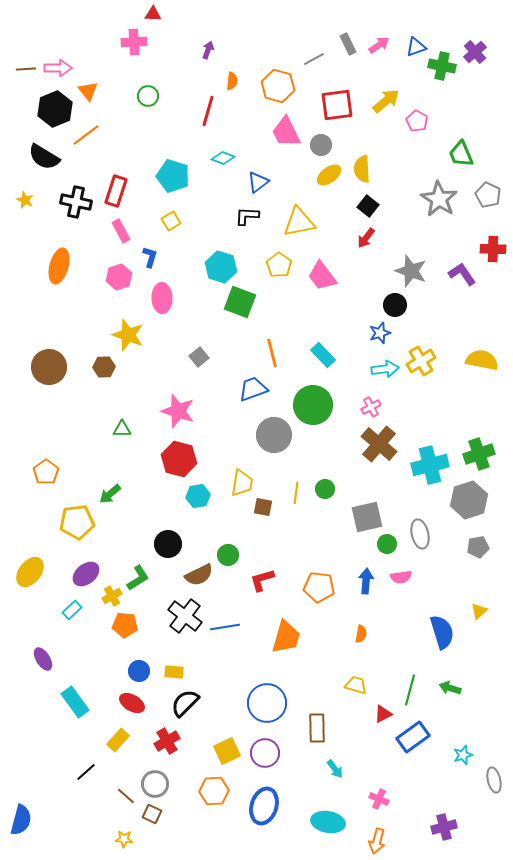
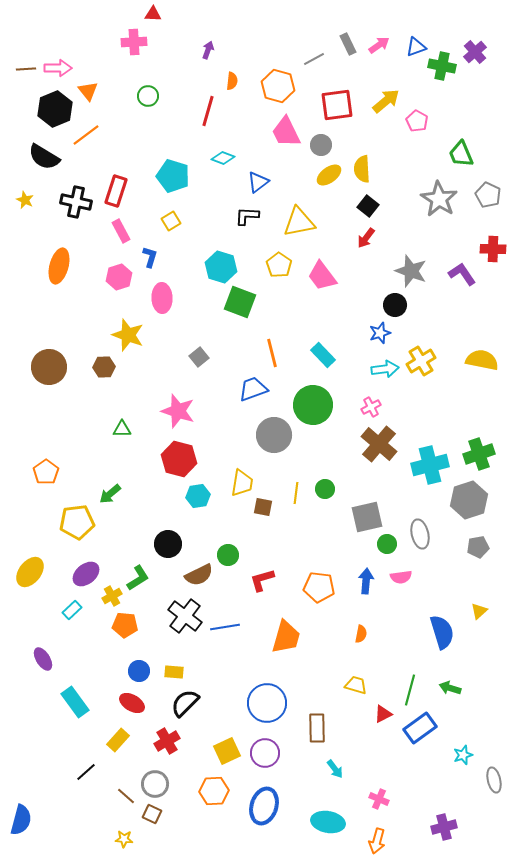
blue rectangle at (413, 737): moved 7 px right, 9 px up
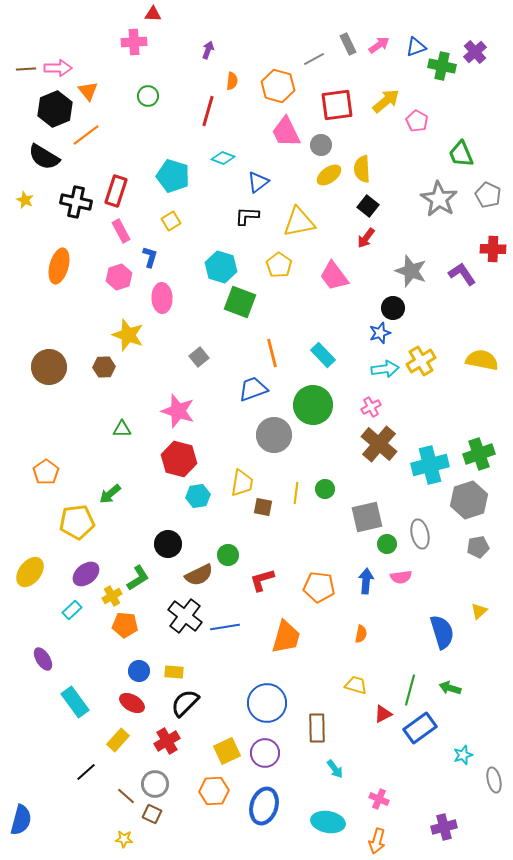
pink trapezoid at (322, 276): moved 12 px right
black circle at (395, 305): moved 2 px left, 3 px down
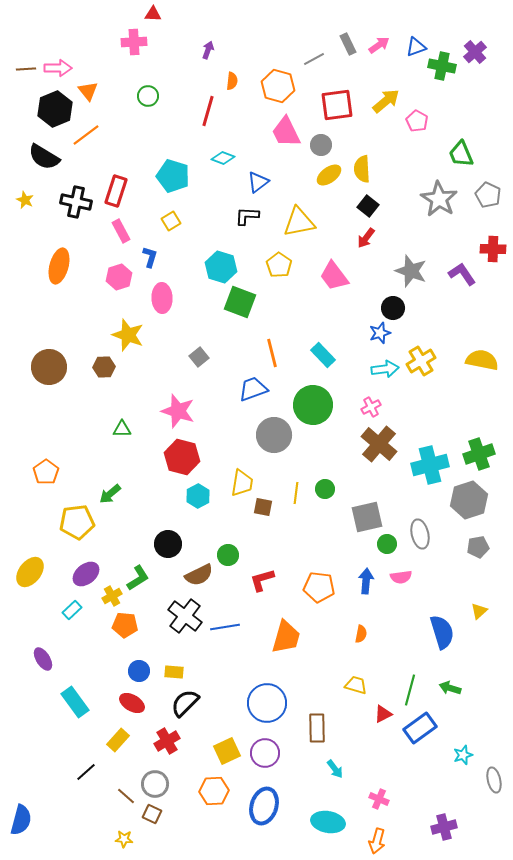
red hexagon at (179, 459): moved 3 px right, 2 px up
cyan hexagon at (198, 496): rotated 20 degrees counterclockwise
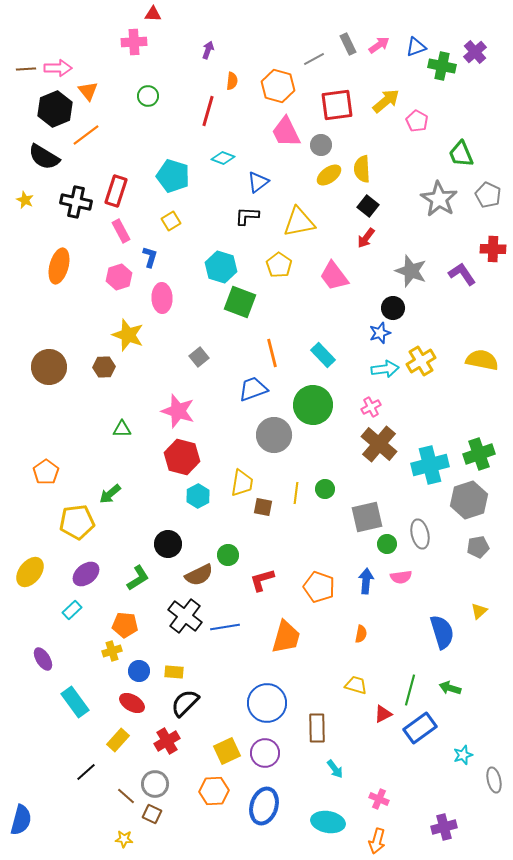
orange pentagon at (319, 587): rotated 12 degrees clockwise
yellow cross at (112, 596): moved 55 px down; rotated 12 degrees clockwise
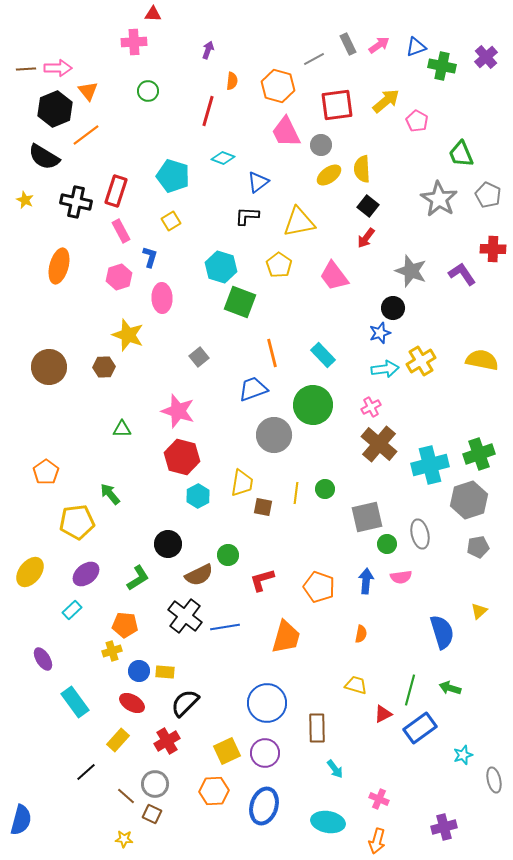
purple cross at (475, 52): moved 11 px right, 5 px down
green circle at (148, 96): moved 5 px up
green arrow at (110, 494): rotated 90 degrees clockwise
yellow rectangle at (174, 672): moved 9 px left
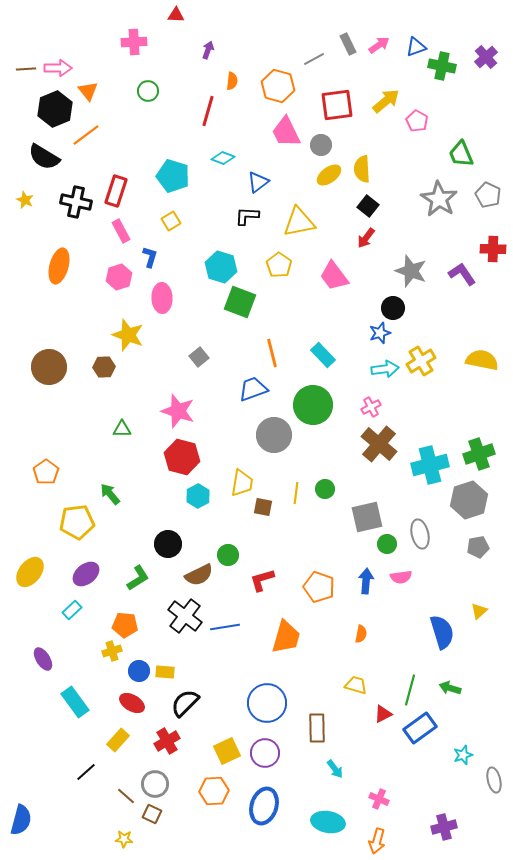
red triangle at (153, 14): moved 23 px right, 1 px down
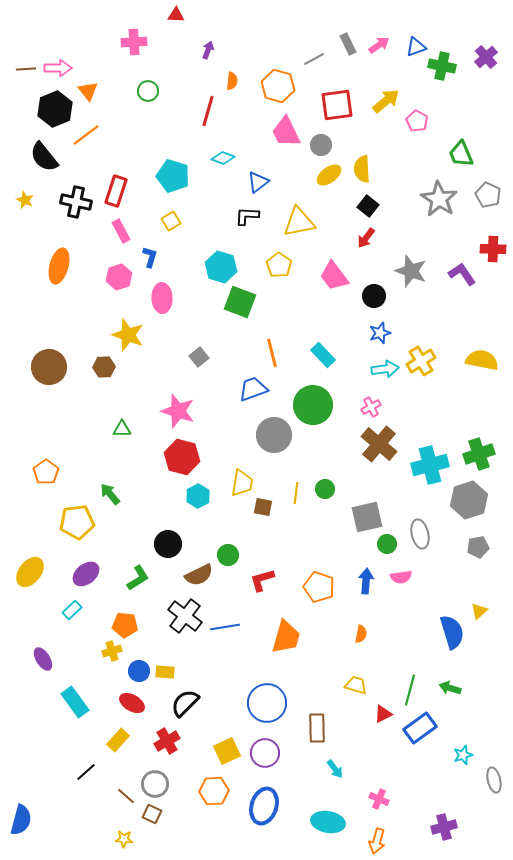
black semicircle at (44, 157): rotated 20 degrees clockwise
black circle at (393, 308): moved 19 px left, 12 px up
blue semicircle at (442, 632): moved 10 px right
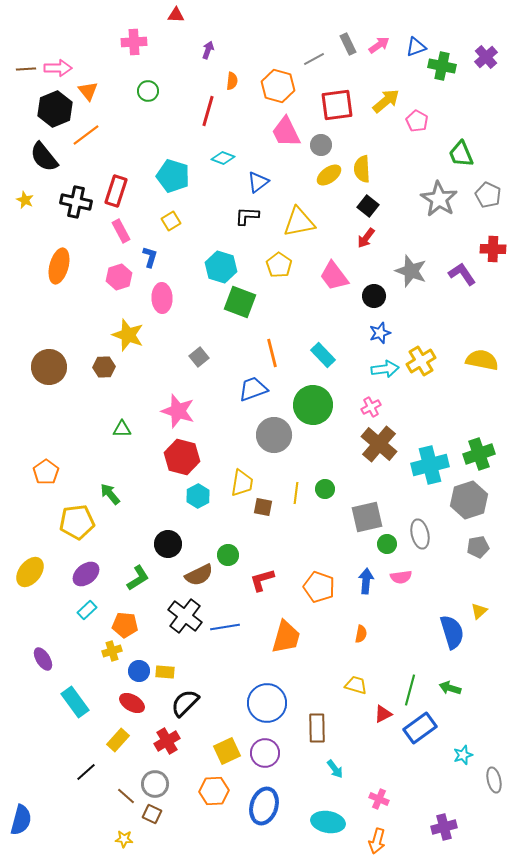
cyan rectangle at (72, 610): moved 15 px right
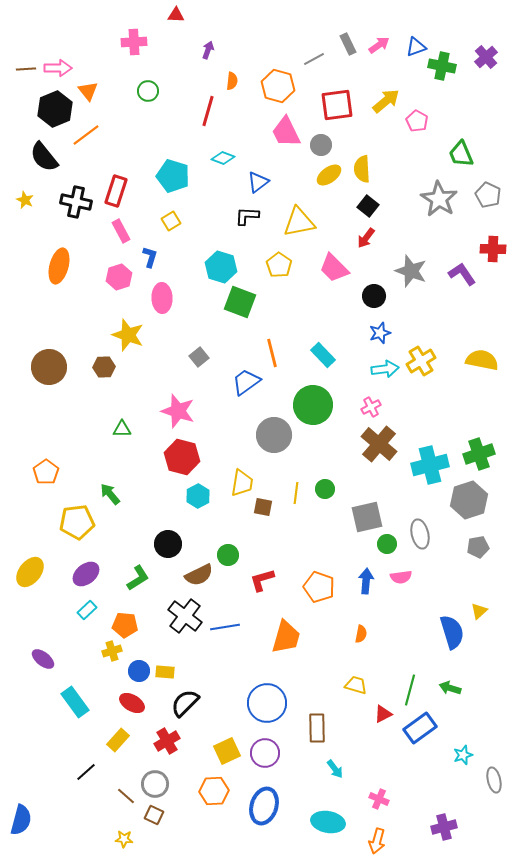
pink trapezoid at (334, 276): moved 8 px up; rotated 8 degrees counterclockwise
blue trapezoid at (253, 389): moved 7 px left, 7 px up; rotated 16 degrees counterclockwise
purple ellipse at (43, 659): rotated 20 degrees counterclockwise
brown square at (152, 814): moved 2 px right, 1 px down
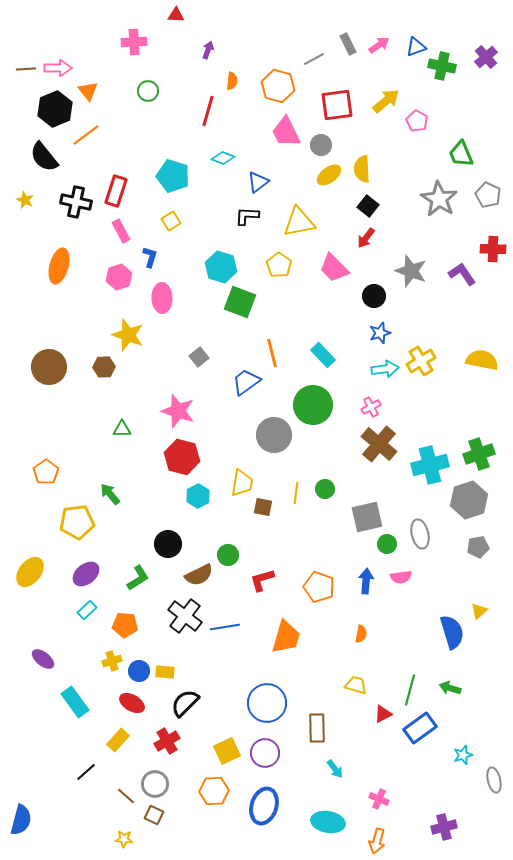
yellow cross at (112, 651): moved 10 px down
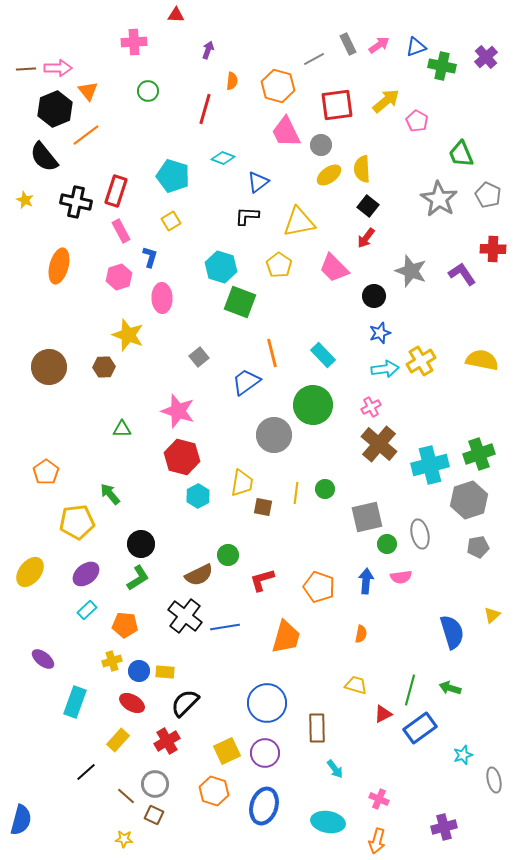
red line at (208, 111): moved 3 px left, 2 px up
black circle at (168, 544): moved 27 px left
yellow triangle at (479, 611): moved 13 px right, 4 px down
cyan rectangle at (75, 702): rotated 56 degrees clockwise
orange hexagon at (214, 791): rotated 20 degrees clockwise
